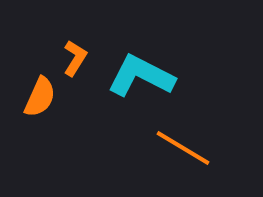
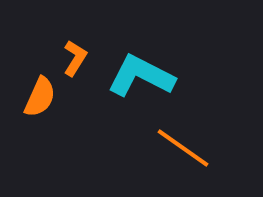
orange line: rotated 4 degrees clockwise
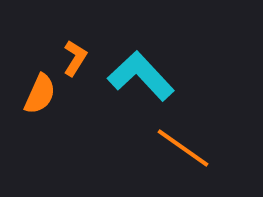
cyan L-shape: rotated 20 degrees clockwise
orange semicircle: moved 3 px up
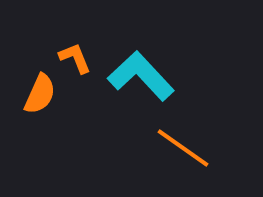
orange L-shape: rotated 54 degrees counterclockwise
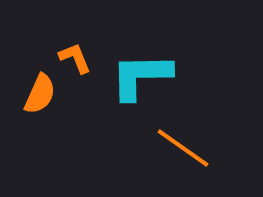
cyan L-shape: rotated 48 degrees counterclockwise
